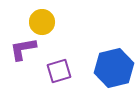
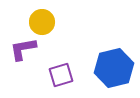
purple square: moved 2 px right, 4 px down
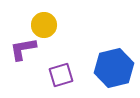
yellow circle: moved 2 px right, 3 px down
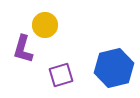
yellow circle: moved 1 px right
purple L-shape: rotated 64 degrees counterclockwise
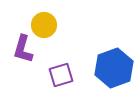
yellow circle: moved 1 px left
blue hexagon: rotated 6 degrees counterclockwise
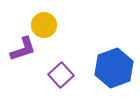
purple L-shape: rotated 124 degrees counterclockwise
purple square: rotated 25 degrees counterclockwise
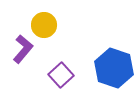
purple L-shape: rotated 32 degrees counterclockwise
blue hexagon: rotated 21 degrees counterclockwise
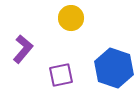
yellow circle: moved 27 px right, 7 px up
purple square: rotated 30 degrees clockwise
